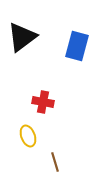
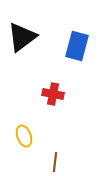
red cross: moved 10 px right, 8 px up
yellow ellipse: moved 4 px left
brown line: rotated 24 degrees clockwise
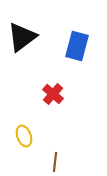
red cross: rotated 30 degrees clockwise
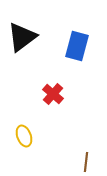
brown line: moved 31 px right
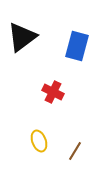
red cross: moved 2 px up; rotated 15 degrees counterclockwise
yellow ellipse: moved 15 px right, 5 px down
brown line: moved 11 px left, 11 px up; rotated 24 degrees clockwise
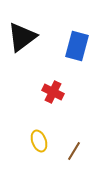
brown line: moved 1 px left
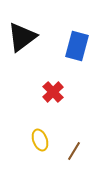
red cross: rotated 20 degrees clockwise
yellow ellipse: moved 1 px right, 1 px up
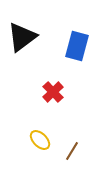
yellow ellipse: rotated 25 degrees counterclockwise
brown line: moved 2 px left
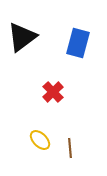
blue rectangle: moved 1 px right, 3 px up
brown line: moved 2 px left, 3 px up; rotated 36 degrees counterclockwise
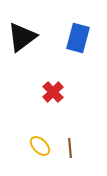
blue rectangle: moved 5 px up
yellow ellipse: moved 6 px down
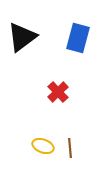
red cross: moved 5 px right
yellow ellipse: moved 3 px right; rotated 25 degrees counterclockwise
